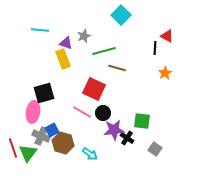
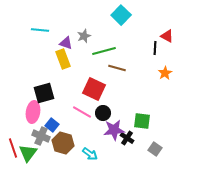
blue square: moved 5 px up; rotated 24 degrees counterclockwise
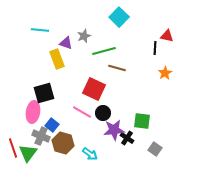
cyan square: moved 2 px left, 2 px down
red triangle: rotated 16 degrees counterclockwise
yellow rectangle: moved 6 px left
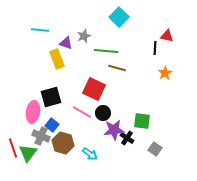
green line: moved 2 px right; rotated 20 degrees clockwise
black square: moved 7 px right, 4 px down
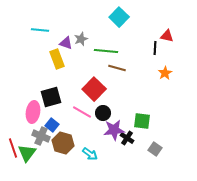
gray star: moved 3 px left, 3 px down
red square: rotated 20 degrees clockwise
green triangle: moved 1 px left
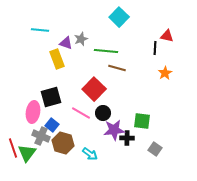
pink line: moved 1 px left, 1 px down
black cross: rotated 32 degrees counterclockwise
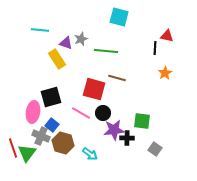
cyan square: rotated 30 degrees counterclockwise
yellow rectangle: rotated 12 degrees counterclockwise
brown line: moved 10 px down
red square: rotated 30 degrees counterclockwise
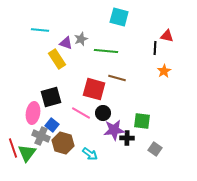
orange star: moved 1 px left, 2 px up
pink ellipse: moved 1 px down
